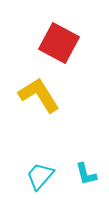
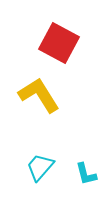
cyan trapezoid: moved 9 px up
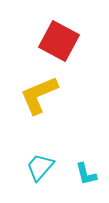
red square: moved 2 px up
yellow L-shape: rotated 81 degrees counterclockwise
